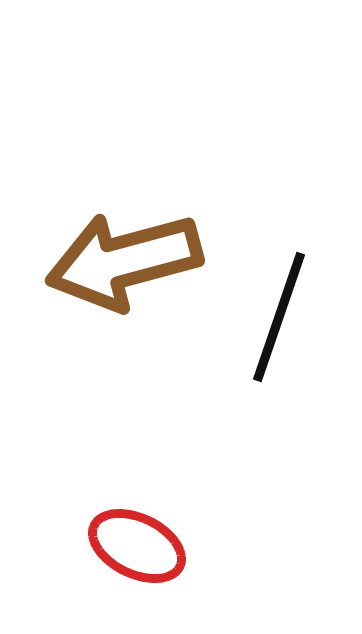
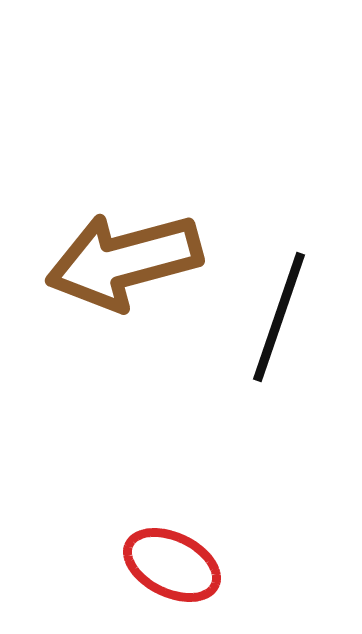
red ellipse: moved 35 px right, 19 px down
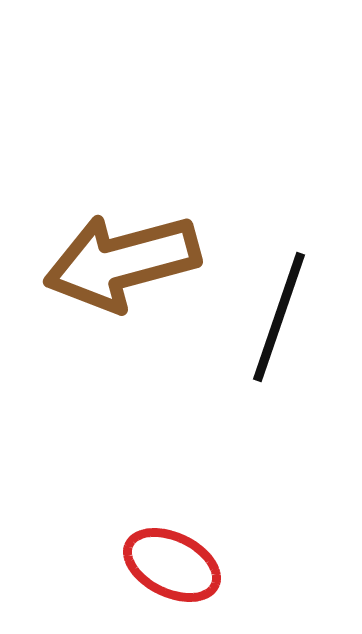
brown arrow: moved 2 px left, 1 px down
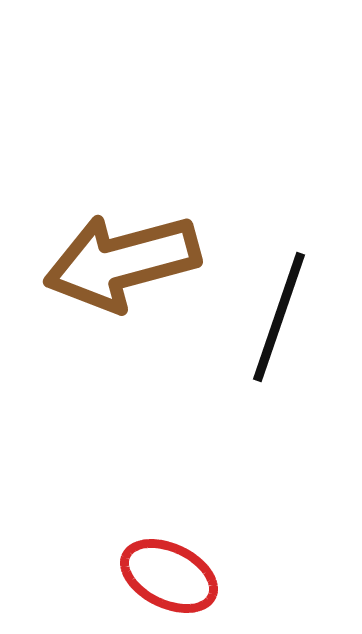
red ellipse: moved 3 px left, 11 px down
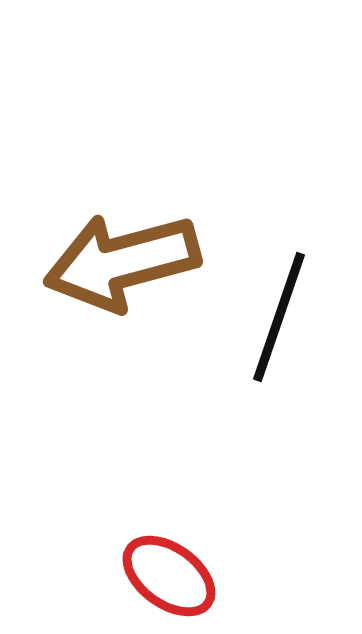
red ellipse: rotated 10 degrees clockwise
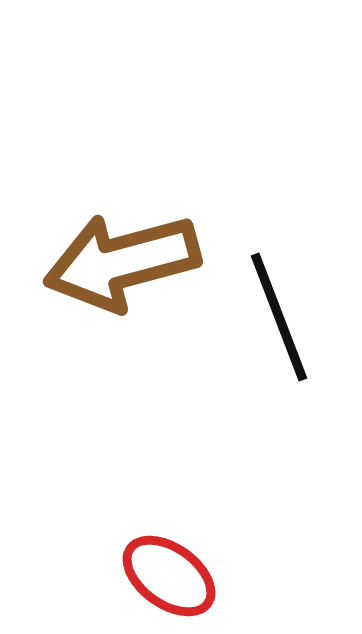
black line: rotated 40 degrees counterclockwise
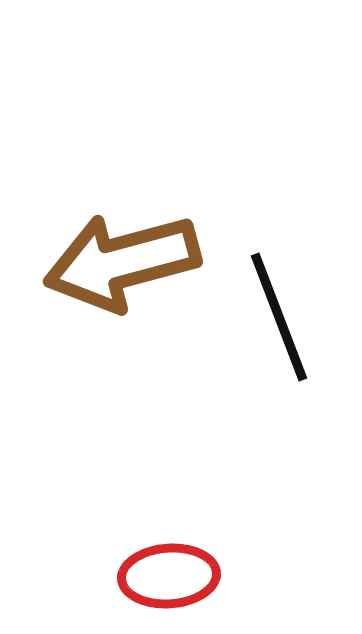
red ellipse: rotated 40 degrees counterclockwise
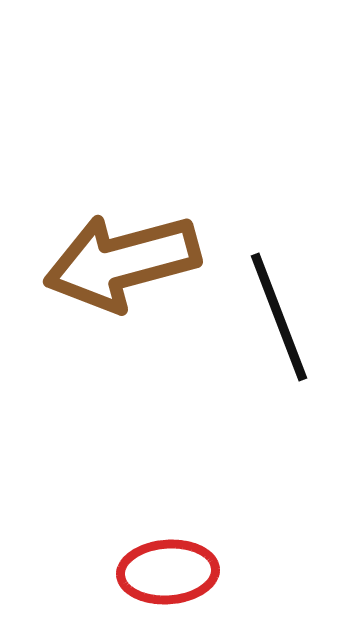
red ellipse: moved 1 px left, 4 px up
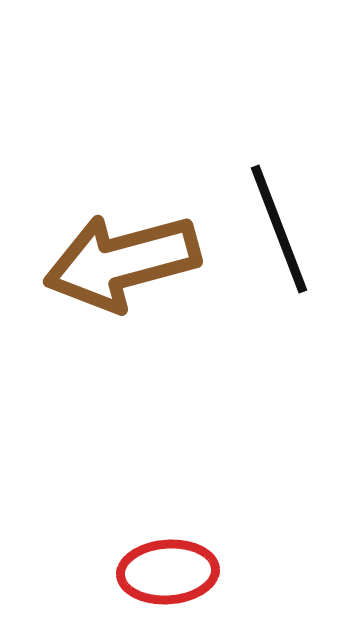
black line: moved 88 px up
